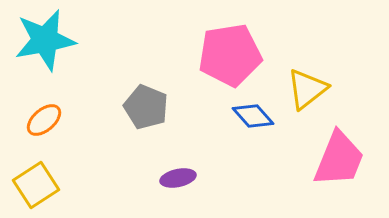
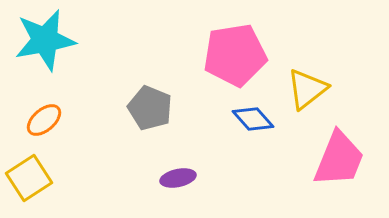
pink pentagon: moved 5 px right
gray pentagon: moved 4 px right, 1 px down
blue diamond: moved 3 px down
yellow square: moved 7 px left, 7 px up
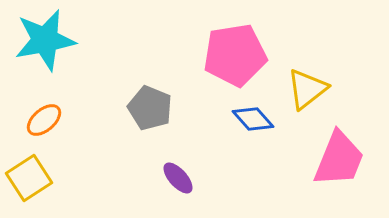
purple ellipse: rotated 60 degrees clockwise
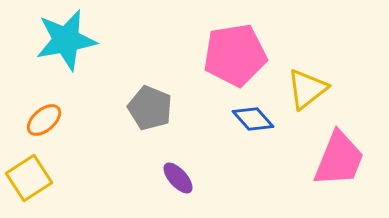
cyan star: moved 21 px right
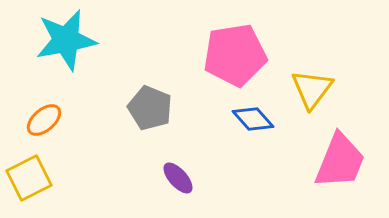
yellow triangle: moved 5 px right; rotated 15 degrees counterclockwise
pink trapezoid: moved 1 px right, 2 px down
yellow square: rotated 6 degrees clockwise
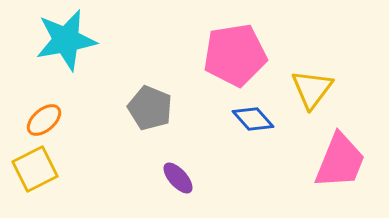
yellow square: moved 6 px right, 9 px up
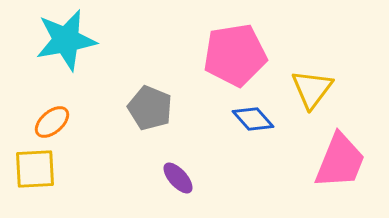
orange ellipse: moved 8 px right, 2 px down
yellow square: rotated 24 degrees clockwise
